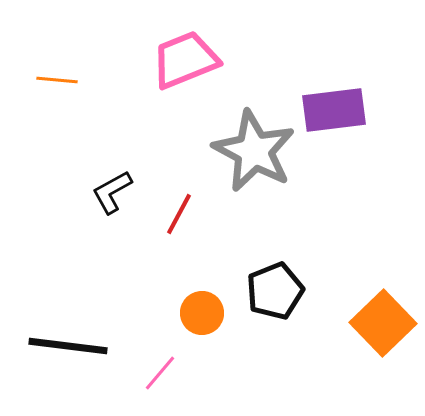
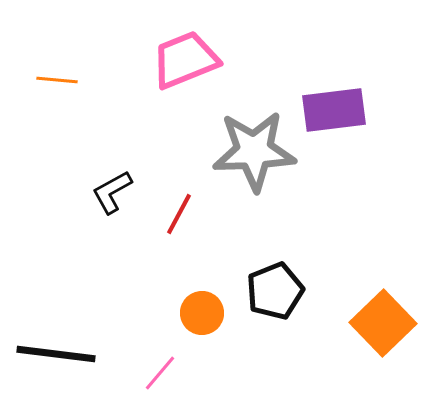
gray star: rotated 30 degrees counterclockwise
black line: moved 12 px left, 8 px down
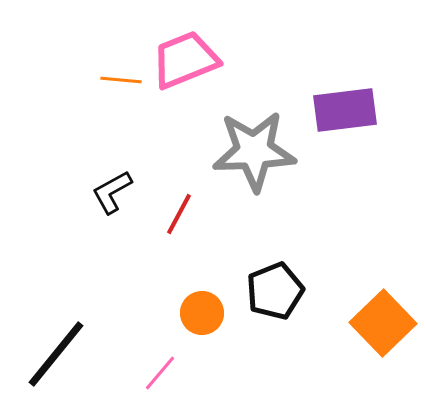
orange line: moved 64 px right
purple rectangle: moved 11 px right
black line: rotated 58 degrees counterclockwise
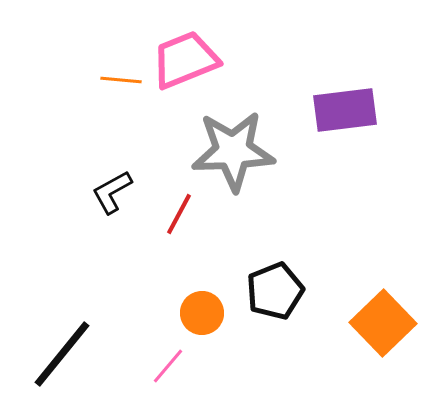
gray star: moved 21 px left
black line: moved 6 px right
pink line: moved 8 px right, 7 px up
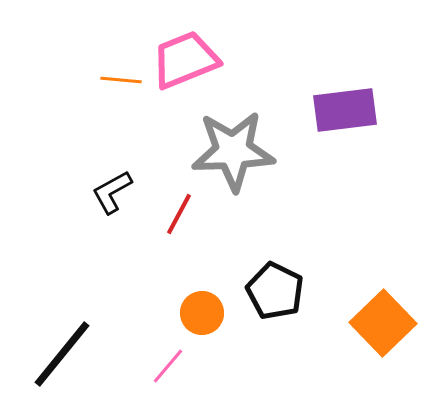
black pentagon: rotated 24 degrees counterclockwise
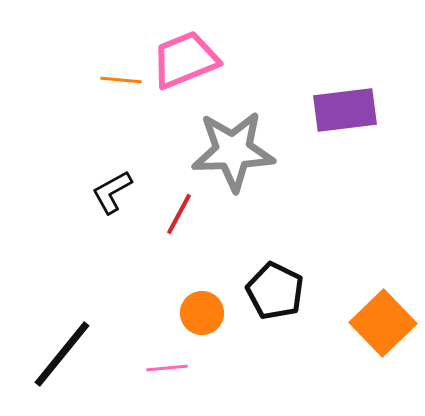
pink line: moved 1 px left, 2 px down; rotated 45 degrees clockwise
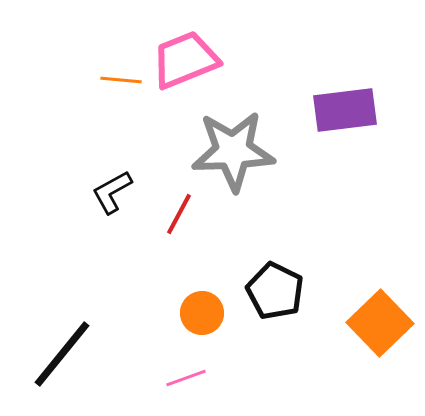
orange square: moved 3 px left
pink line: moved 19 px right, 10 px down; rotated 15 degrees counterclockwise
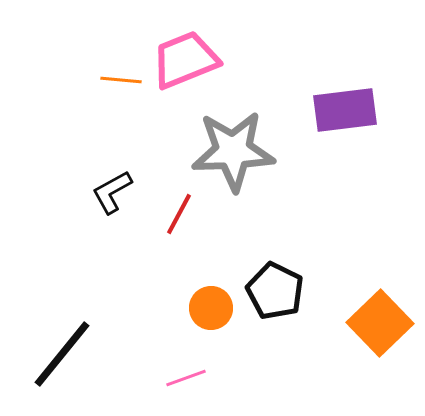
orange circle: moved 9 px right, 5 px up
